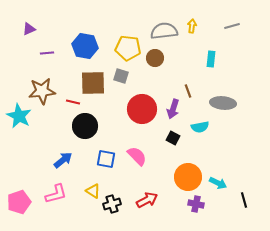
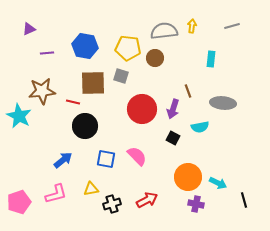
yellow triangle: moved 2 px left, 2 px up; rotated 42 degrees counterclockwise
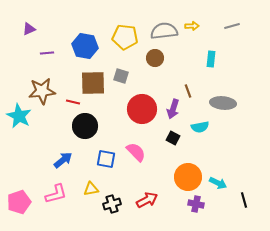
yellow arrow: rotated 80 degrees clockwise
yellow pentagon: moved 3 px left, 11 px up
pink semicircle: moved 1 px left, 4 px up
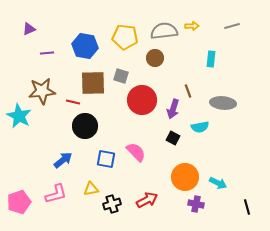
red circle: moved 9 px up
orange circle: moved 3 px left
black line: moved 3 px right, 7 px down
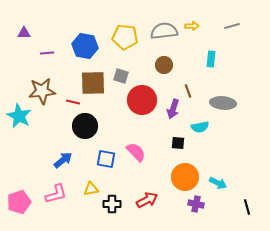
purple triangle: moved 5 px left, 4 px down; rotated 24 degrees clockwise
brown circle: moved 9 px right, 7 px down
black square: moved 5 px right, 5 px down; rotated 24 degrees counterclockwise
black cross: rotated 18 degrees clockwise
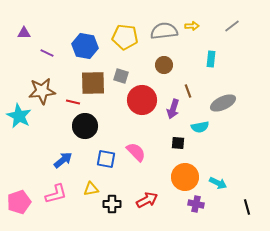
gray line: rotated 21 degrees counterclockwise
purple line: rotated 32 degrees clockwise
gray ellipse: rotated 30 degrees counterclockwise
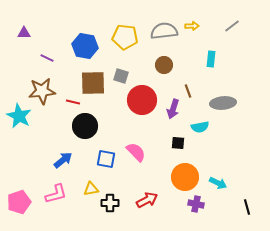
purple line: moved 5 px down
gray ellipse: rotated 20 degrees clockwise
black cross: moved 2 px left, 1 px up
